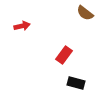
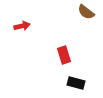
brown semicircle: moved 1 px right, 1 px up
red rectangle: rotated 54 degrees counterclockwise
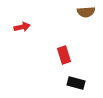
brown semicircle: rotated 42 degrees counterclockwise
red arrow: moved 1 px down
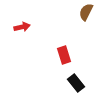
brown semicircle: rotated 120 degrees clockwise
black rectangle: rotated 36 degrees clockwise
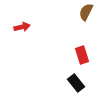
red rectangle: moved 18 px right
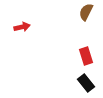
red rectangle: moved 4 px right, 1 px down
black rectangle: moved 10 px right
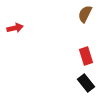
brown semicircle: moved 1 px left, 2 px down
red arrow: moved 7 px left, 1 px down
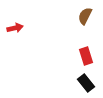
brown semicircle: moved 2 px down
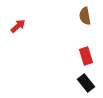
brown semicircle: rotated 36 degrees counterclockwise
red arrow: moved 3 px right, 2 px up; rotated 28 degrees counterclockwise
